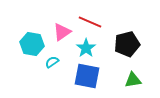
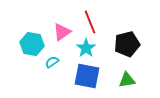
red line: rotated 45 degrees clockwise
green triangle: moved 6 px left
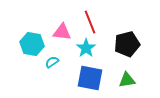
pink triangle: rotated 42 degrees clockwise
blue square: moved 3 px right, 2 px down
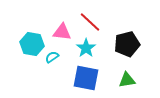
red line: rotated 25 degrees counterclockwise
cyan semicircle: moved 5 px up
blue square: moved 4 px left
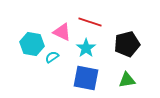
red line: rotated 25 degrees counterclockwise
pink triangle: rotated 18 degrees clockwise
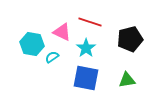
black pentagon: moved 3 px right, 5 px up
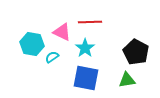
red line: rotated 20 degrees counterclockwise
black pentagon: moved 6 px right, 13 px down; rotated 30 degrees counterclockwise
cyan star: moved 1 px left
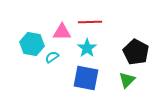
pink triangle: rotated 24 degrees counterclockwise
cyan star: moved 2 px right
green triangle: rotated 36 degrees counterclockwise
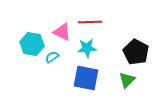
pink triangle: rotated 24 degrees clockwise
cyan star: rotated 30 degrees clockwise
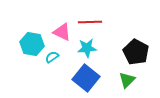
blue square: rotated 28 degrees clockwise
